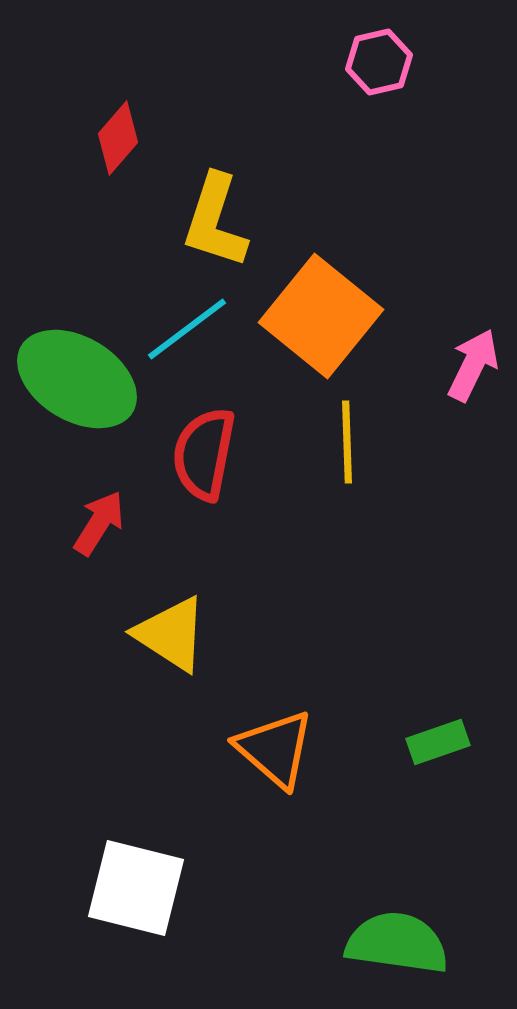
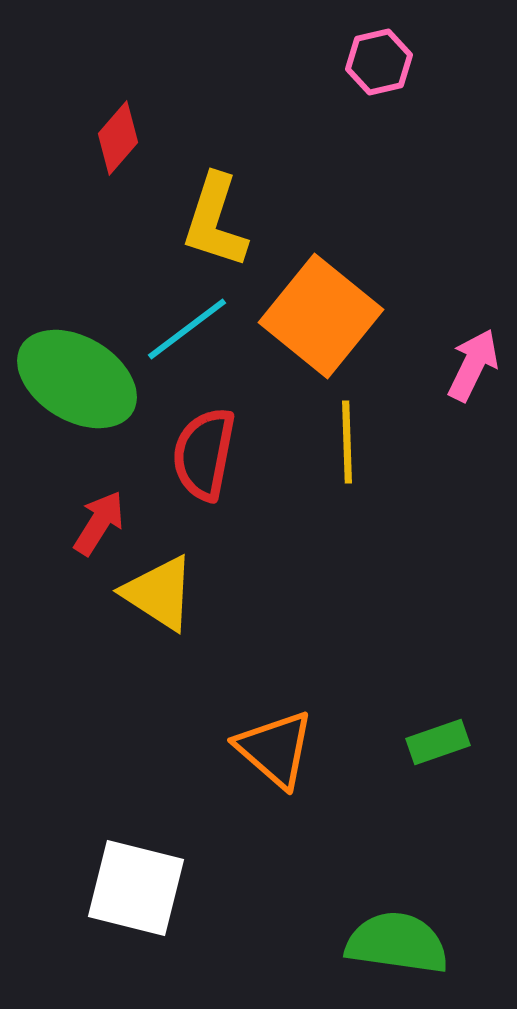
yellow triangle: moved 12 px left, 41 px up
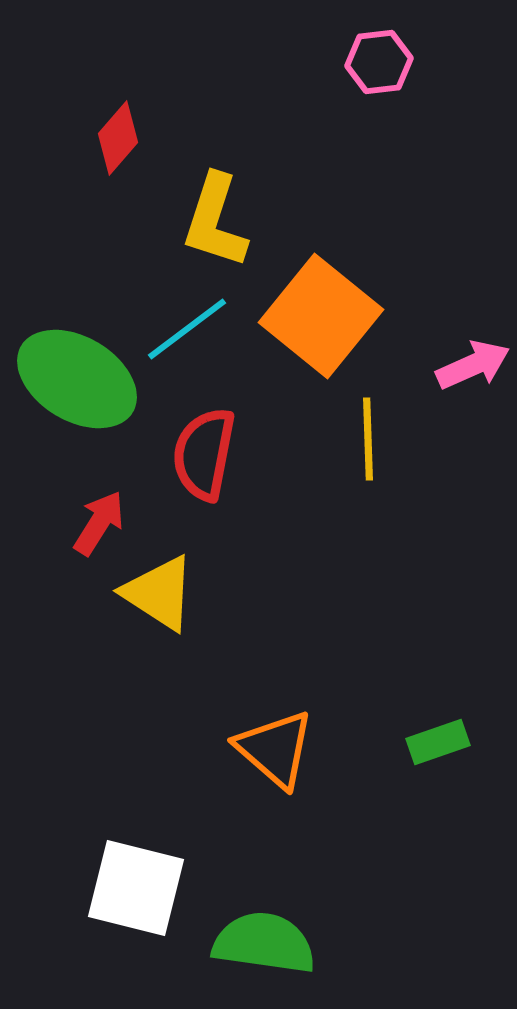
pink hexagon: rotated 6 degrees clockwise
pink arrow: rotated 40 degrees clockwise
yellow line: moved 21 px right, 3 px up
green semicircle: moved 133 px left
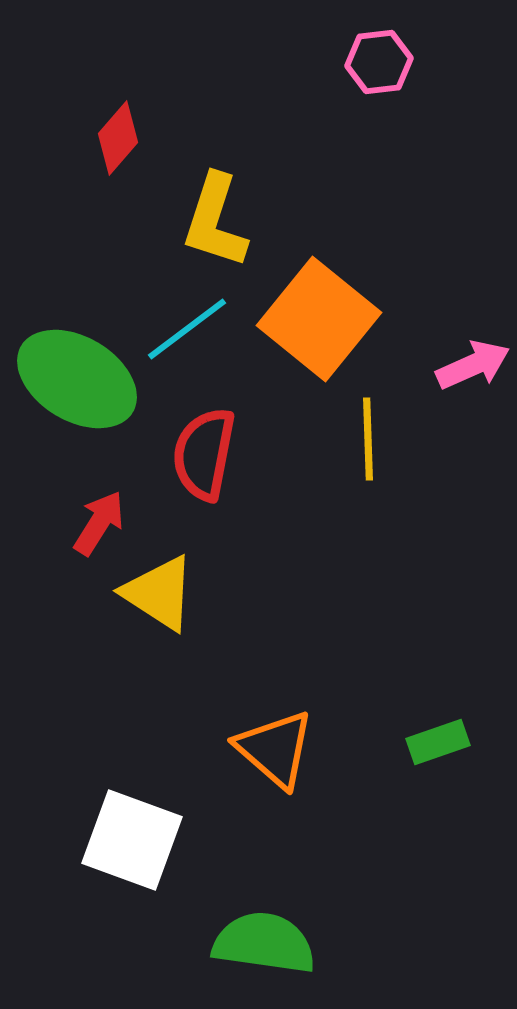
orange square: moved 2 px left, 3 px down
white square: moved 4 px left, 48 px up; rotated 6 degrees clockwise
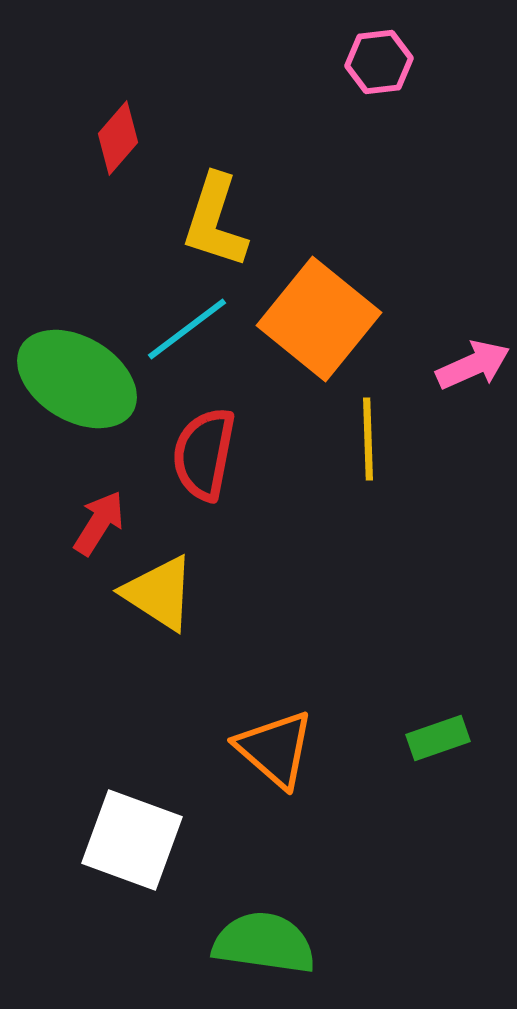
green rectangle: moved 4 px up
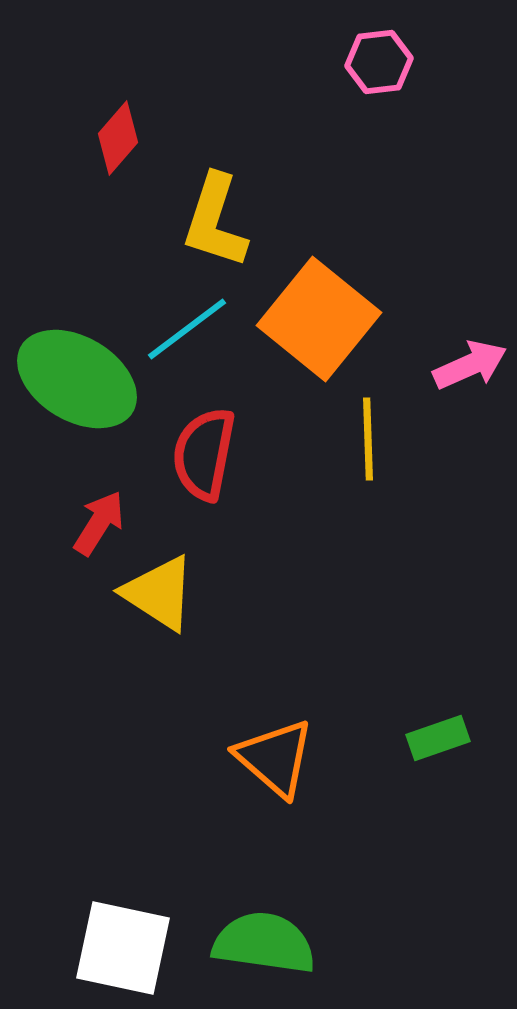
pink arrow: moved 3 px left
orange triangle: moved 9 px down
white square: moved 9 px left, 108 px down; rotated 8 degrees counterclockwise
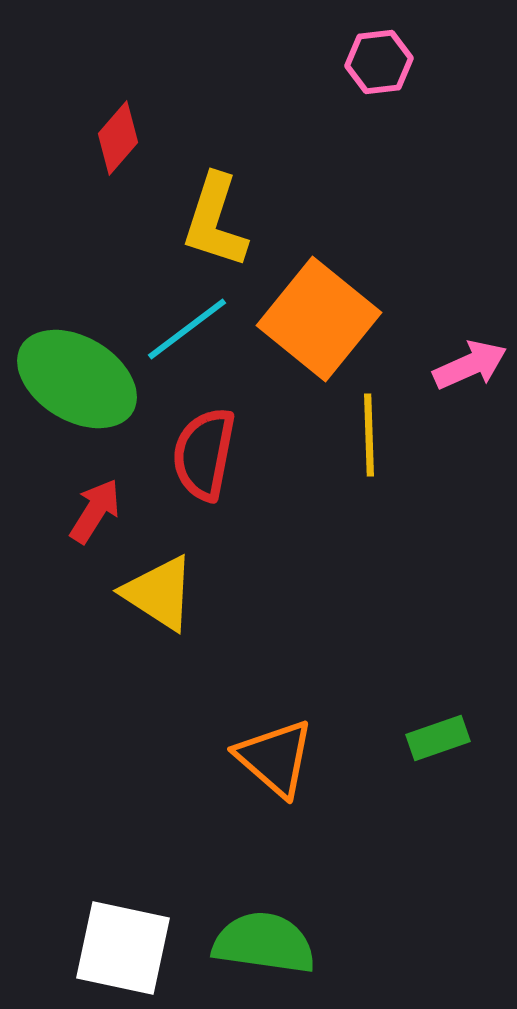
yellow line: moved 1 px right, 4 px up
red arrow: moved 4 px left, 12 px up
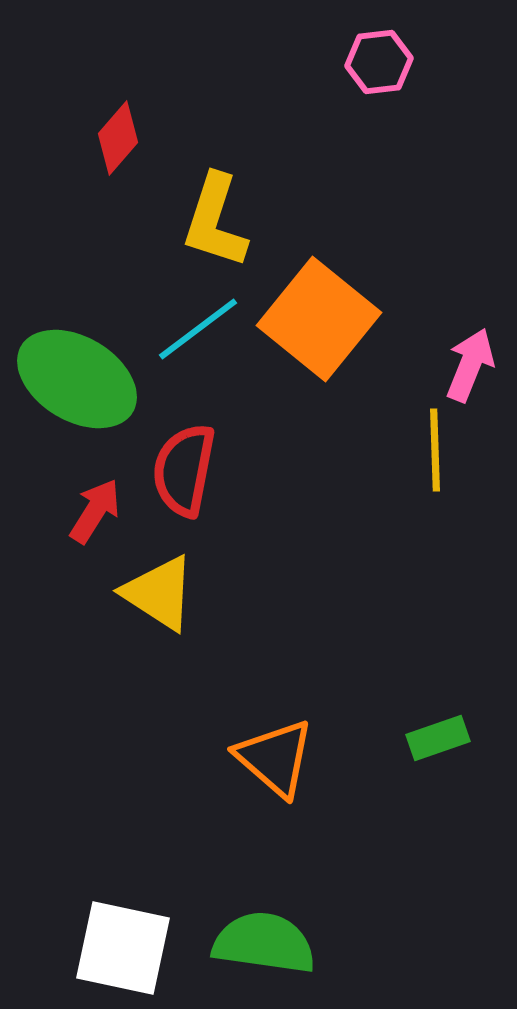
cyan line: moved 11 px right
pink arrow: rotated 44 degrees counterclockwise
yellow line: moved 66 px right, 15 px down
red semicircle: moved 20 px left, 16 px down
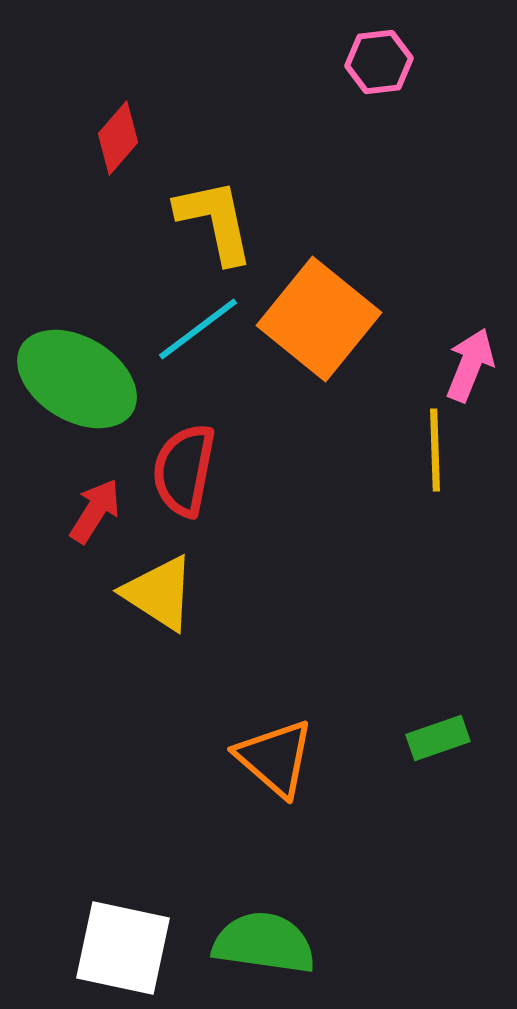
yellow L-shape: rotated 150 degrees clockwise
